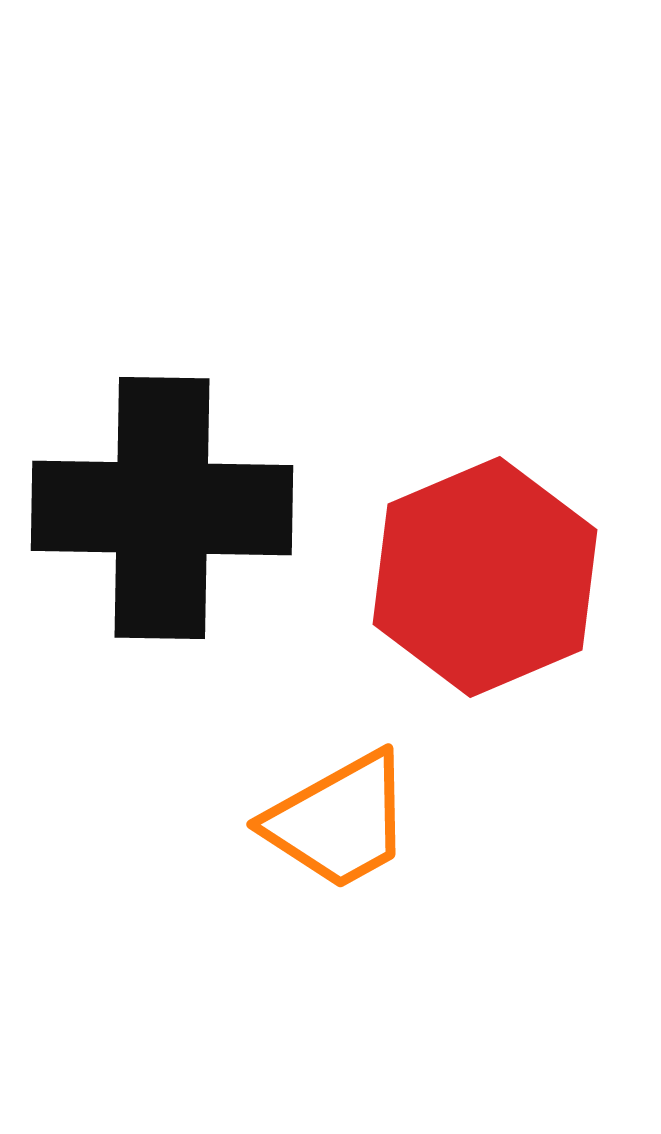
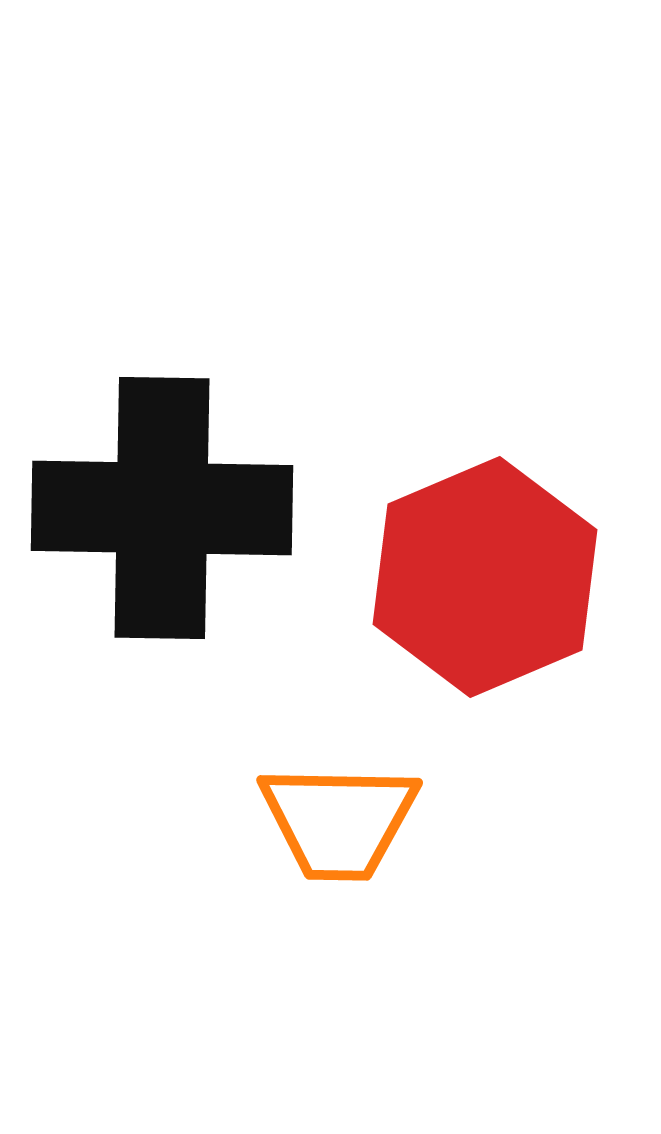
orange trapezoid: rotated 30 degrees clockwise
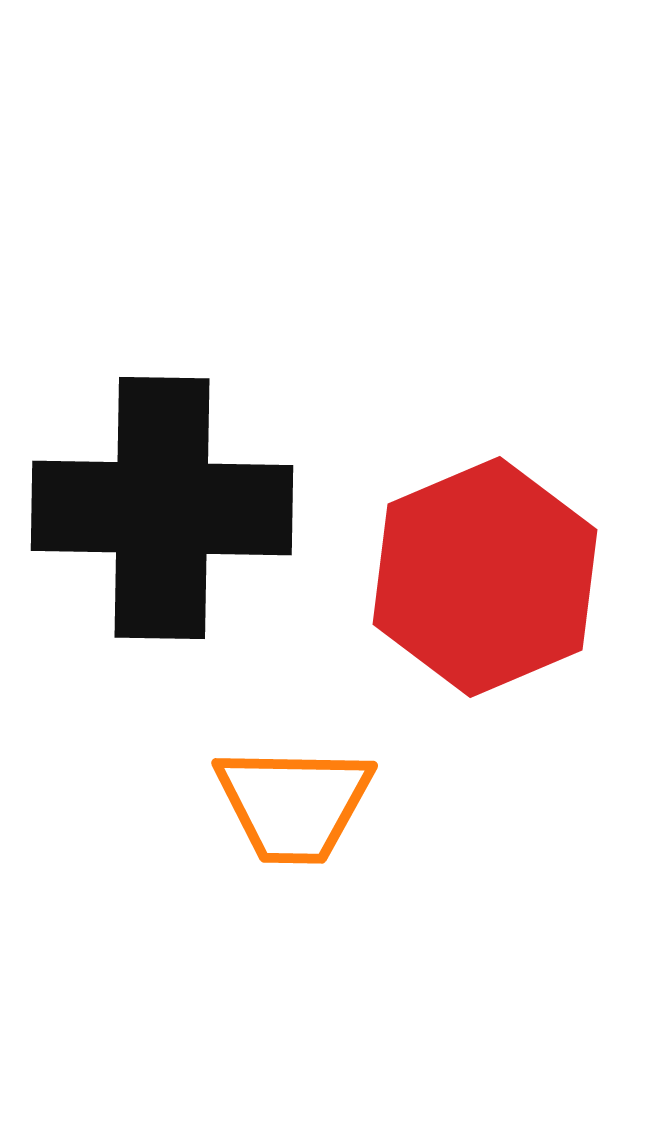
orange trapezoid: moved 45 px left, 17 px up
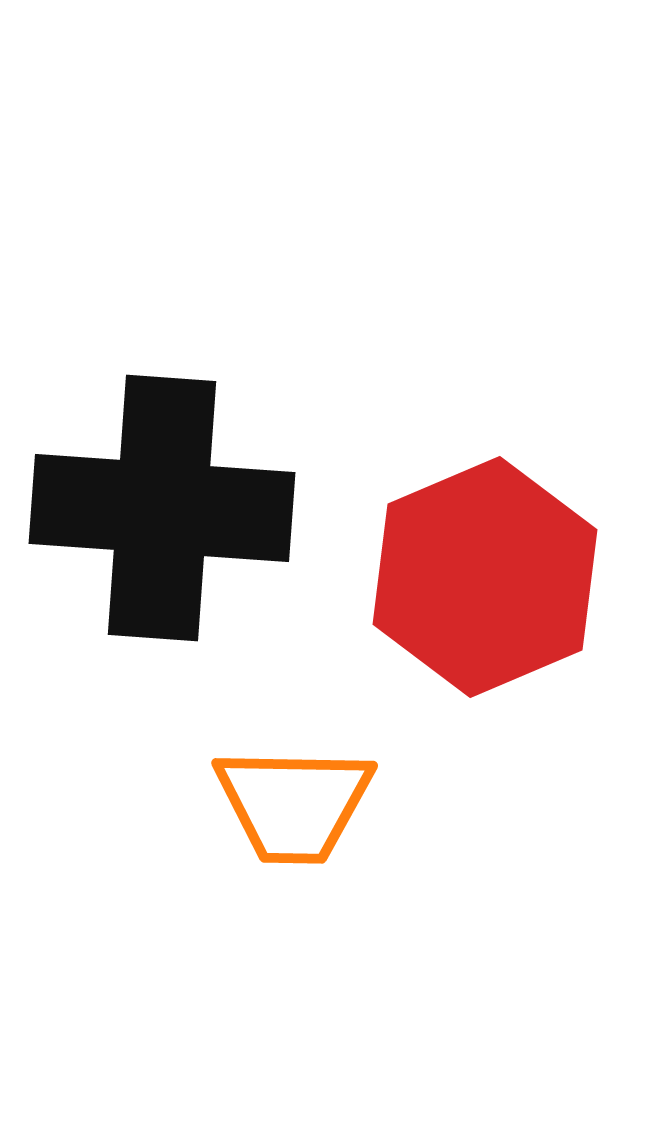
black cross: rotated 3 degrees clockwise
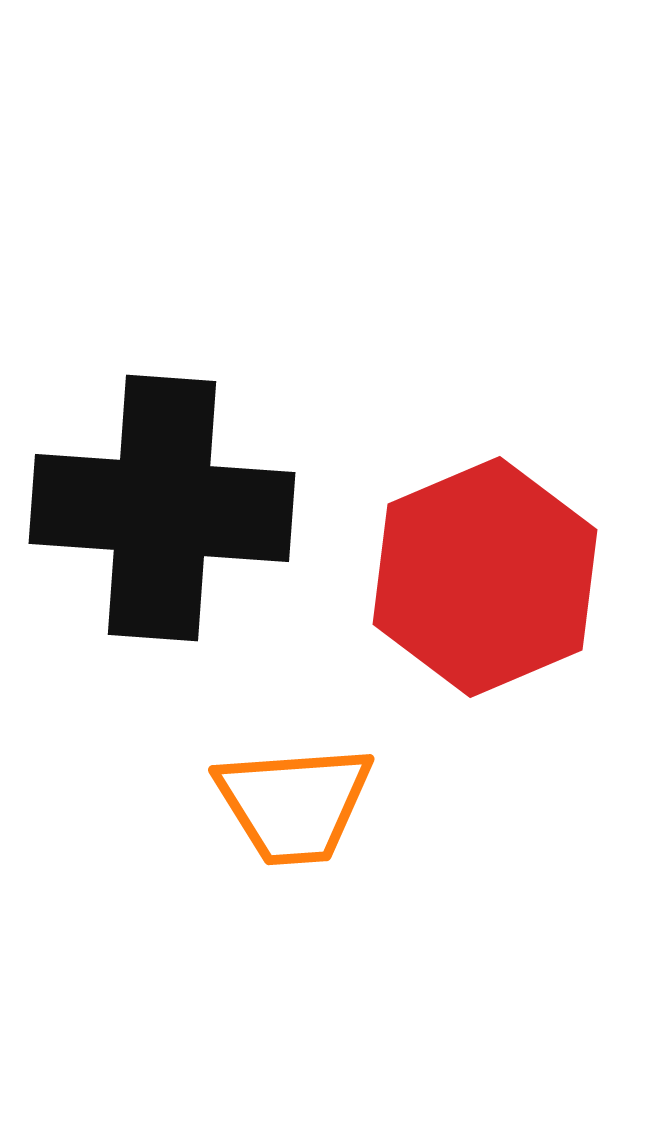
orange trapezoid: rotated 5 degrees counterclockwise
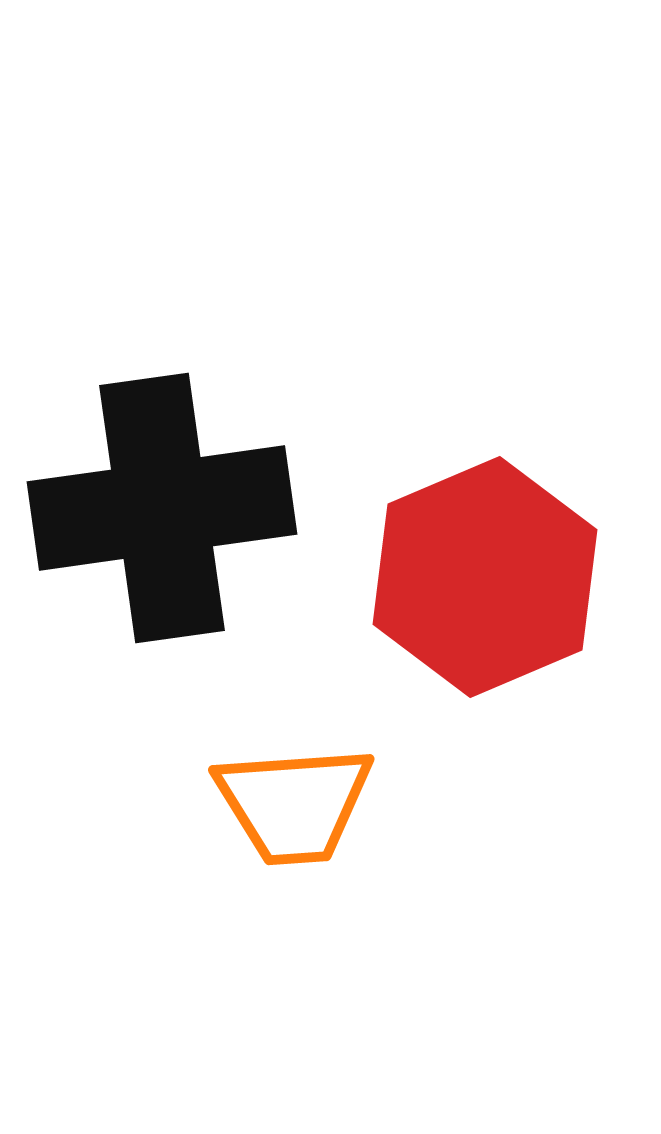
black cross: rotated 12 degrees counterclockwise
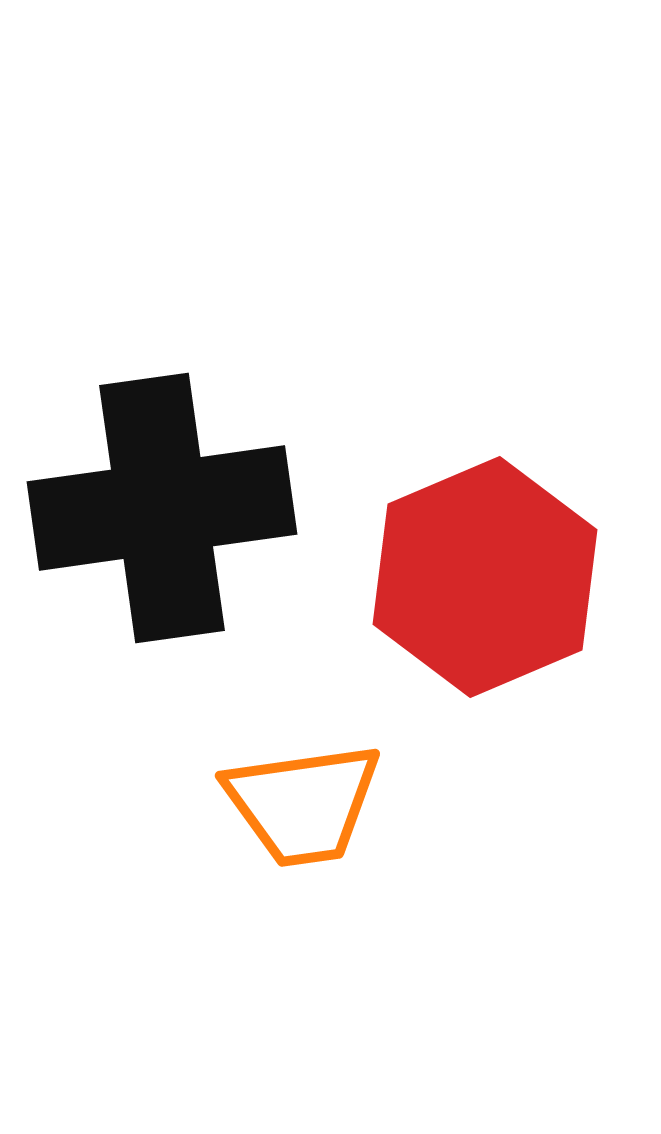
orange trapezoid: moved 9 px right; rotated 4 degrees counterclockwise
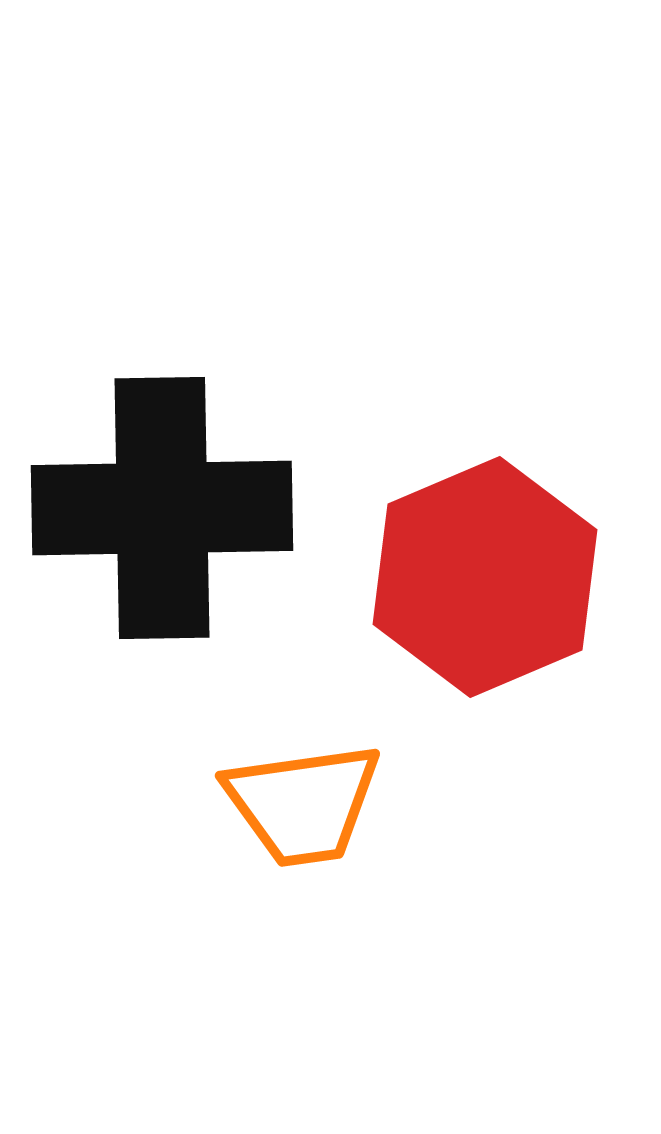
black cross: rotated 7 degrees clockwise
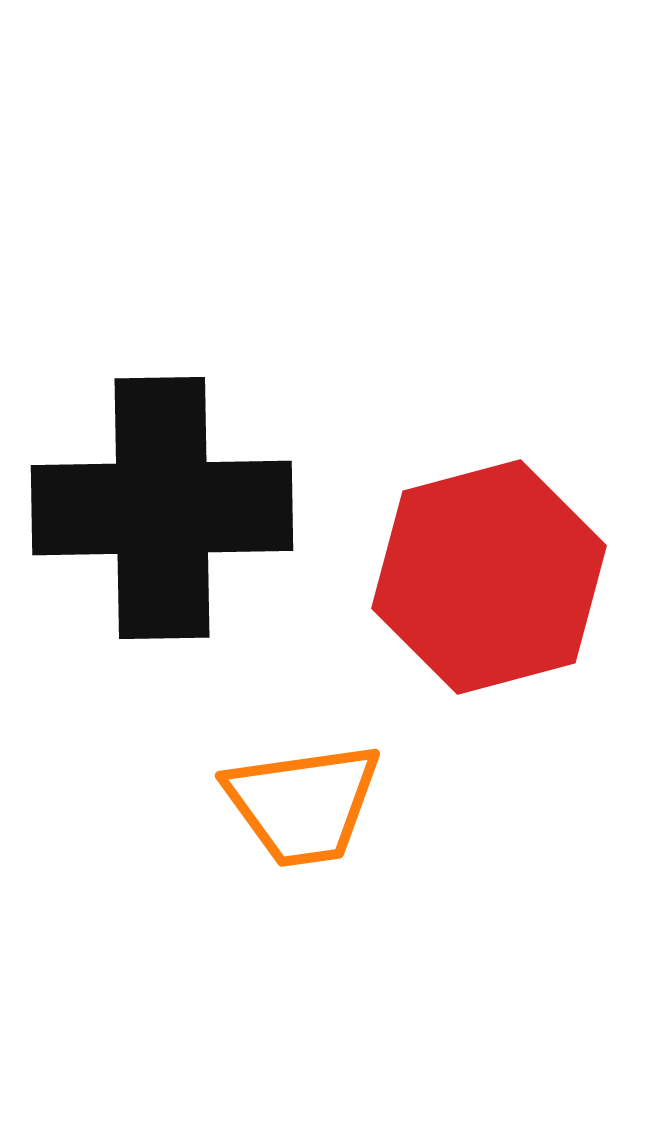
red hexagon: moved 4 px right; rotated 8 degrees clockwise
